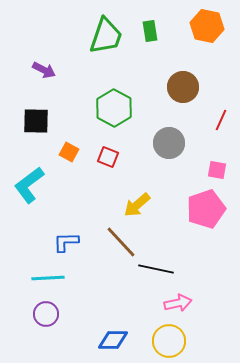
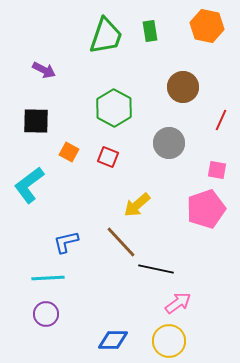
blue L-shape: rotated 12 degrees counterclockwise
pink arrow: rotated 24 degrees counterclockwise
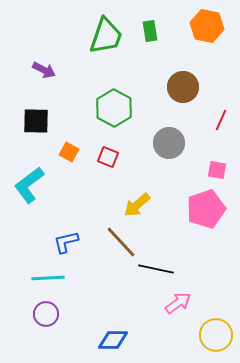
yellow circle: moved 47 px right, 6 px up
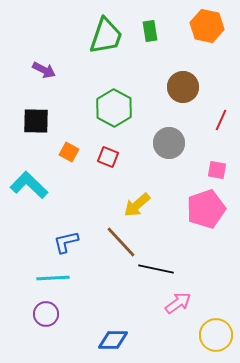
cyan L-shape: rotated 81 degrees clockwise
cyan line: moved 5 px right
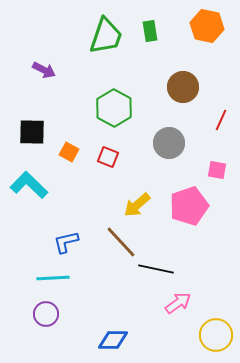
black square: moved 4 px left, 11 px down
pink pentagon: moved 17 px left, 3 px up
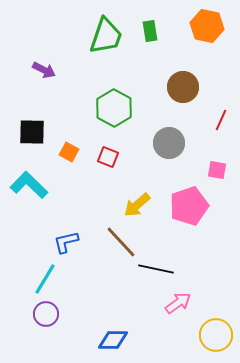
cyan line: moved 8 px left, 1 px down; rotated 56 degrees counterclockwise
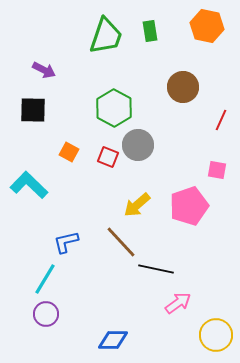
black square: moved 1 px right, 22 px up
gray circle: moved 31 px left, 2 px down
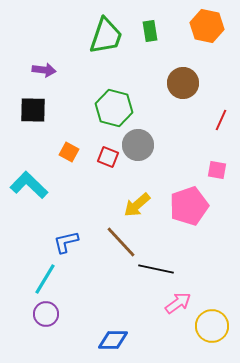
purple arrow: rotated 20 degrees counterclockwise
brown circle: moved 4 px up
green hexagon: rotated 15 degrees counterclockwise
yellow circle: moved 4 px left, 9 px up
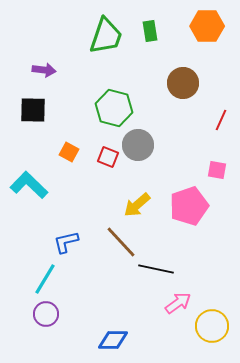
orange hexagon: rotated 12 degrees counterclockwise
